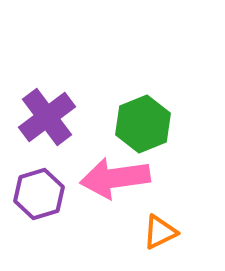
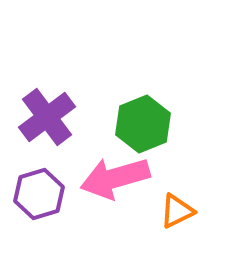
pink arrow: rotated 8 degrees counterclockwise
orange triangle: moved 17 px right, 21 px up
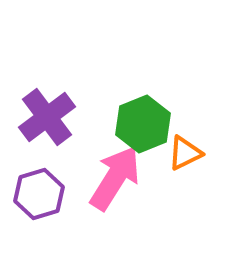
pink arrow: rotated 138 degrees clockwise
orange triangle: moved 8 px right, 58 px up
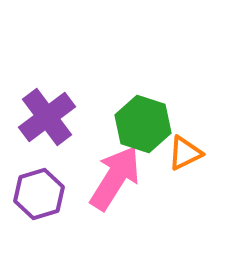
green hexagon: rotated 20 degrees counterclockwise
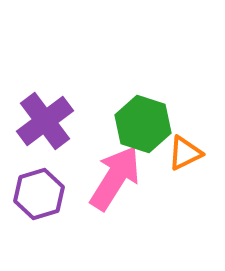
purple cross: moved 2 px left, 4 px down
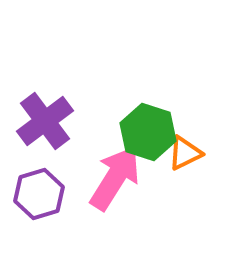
green hexagon: moved 5 px right, 8 px down
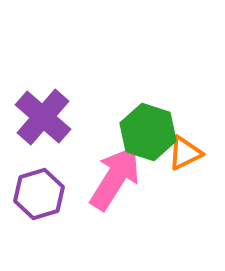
purple cross: moved 2 px left, 4 px up; rotated 12 degrees counterclockwise
